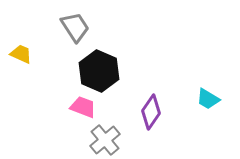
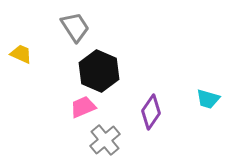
cyan trapezoid: rotated 15 degrees counterclockwise
pink trapezoid: rotated 44 degrees counterclockwise
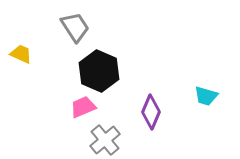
cyan trapezoid: moved 2 px left, 3 px up
purple diamond: rotated 12 degrees counterclockwise
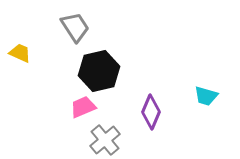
yellow trapezoid: moved 1 px left, 1 px up
black hexagon: rotated 24 degrees clockwise
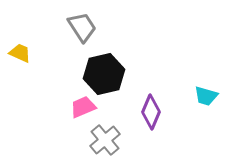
gray trapezoid: moved 7 px right
black hexagon: moved 5 px right, 3 px down
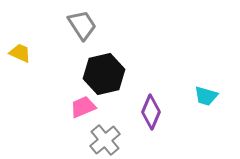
gray trapezoid: moved 2 px up
